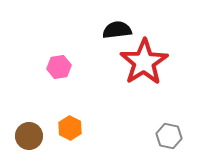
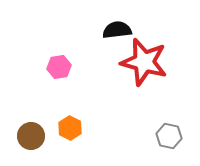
red star: rotated 24 degrees counterclockwise
brown circle: moved 2 px right
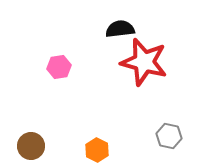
black semicircle: moved 3 px right, 1 px up
orange hexagon: moved 27 px right, 22 px down
brown circle: moved 10 px down
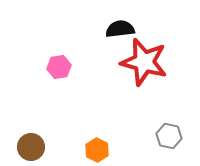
brown circle: moved 1 px down
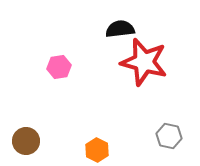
brown circle: moved 5 px left, 6 px up
